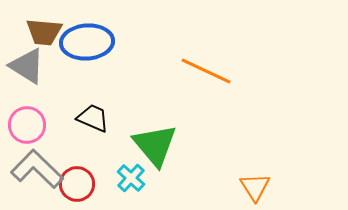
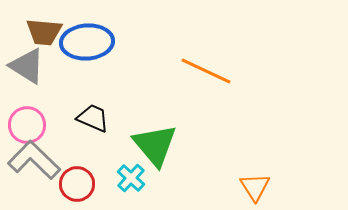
gray L-shape: moved 3 px left, 9 px up
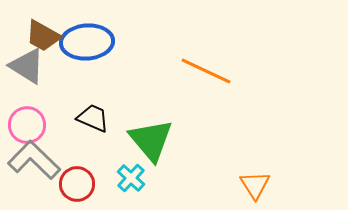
brown trapezoid: moved 1 px left, 4 px down; rotated 24 degrees clockwise
green triangle: moved 4 px left, 5 px up
orange triangle: moved 2 px up
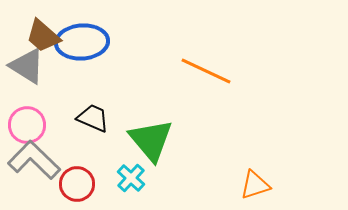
brown trapezoid: rotated 12 degrees clockwise
blue ellipse: moved 5 px left
orange triangle: rotated 44 degrees clockwise
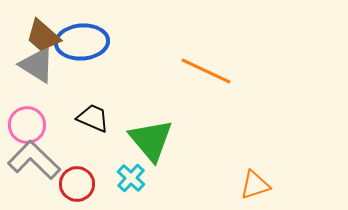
gray triangle: moved 10 px right, 1 px up
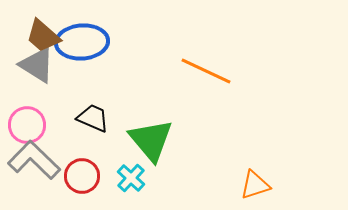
red circle: moved 5 px right, 8 px up
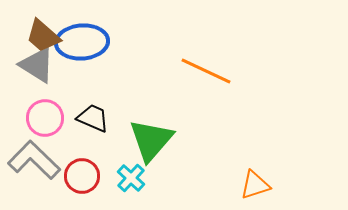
pink circle: moved 18 px right, 7 px up
green triangle: rotated 21 degrees clockwise
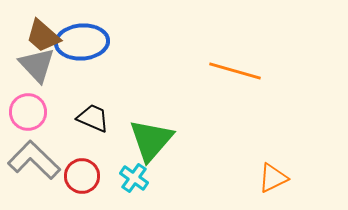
gray triangle: rotated 15 degrees clockwise
orange line: moved 29 px right; rotated 9 degrees counterclockwise
pink circle: moved 17 px left, 6 px up
cyan cross: moved 3 px right; rotated 8 degrees counterclockwise
orange triangle: moved 18 px right, 7 px up; rotated 8 degrees counterclockwise
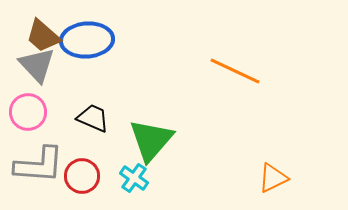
blue ellipse: moved 5 px right, 2 px up
orange line: rotated 9 degrees clockwise
gray L-shape: moved 5 px right, 5 px down; rotated 140 degrees clockwise
